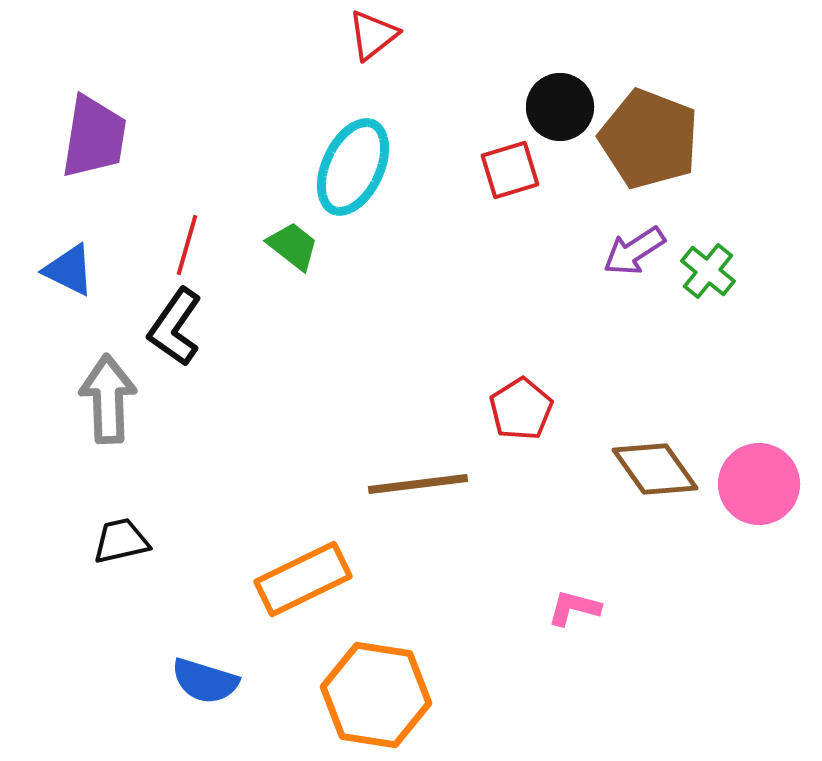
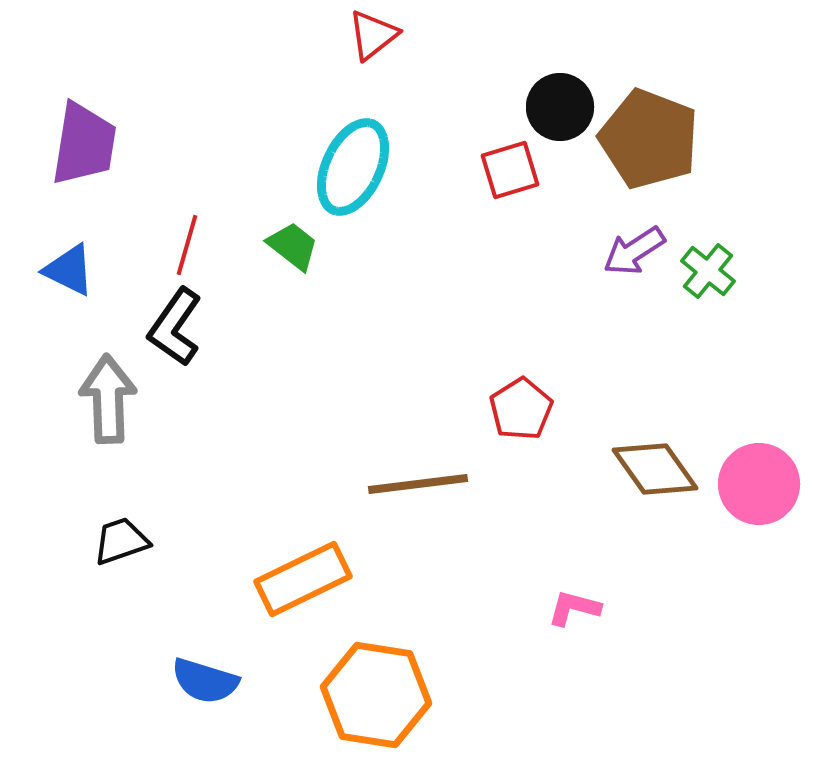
purple trapezoid: moved 10 px left, 7 px down
black trapezoid: rotated 6 degrees counterclockwise
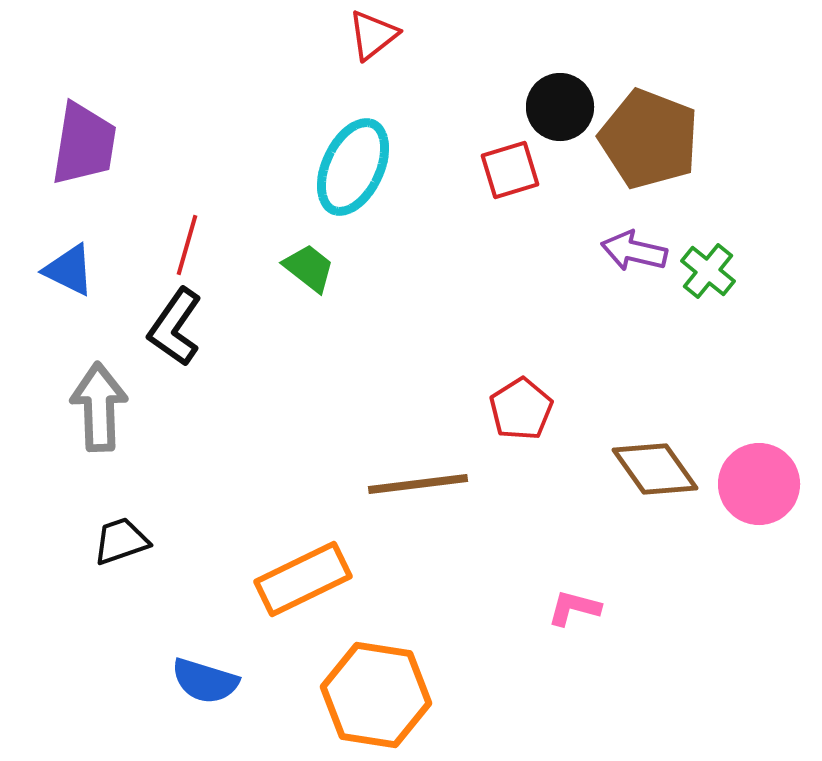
green trapezoid: moved 16 px right, 22 px down
purple arrow: rotated 46 degrees clockwise
gray arrow: moved 9 px left, 8 px down
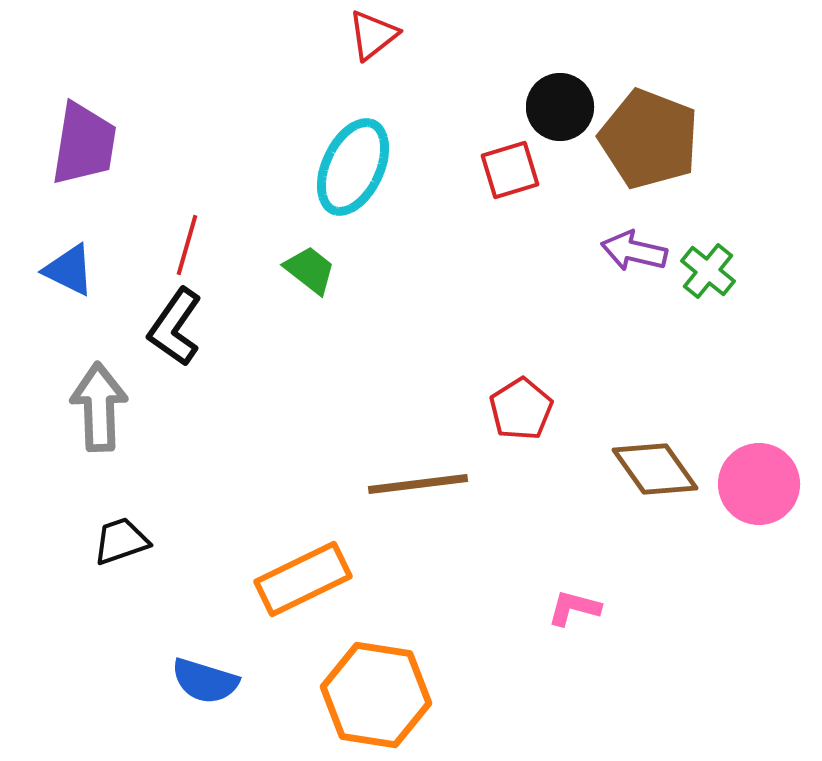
green trapezoid: moved 1 px right, 2 px down
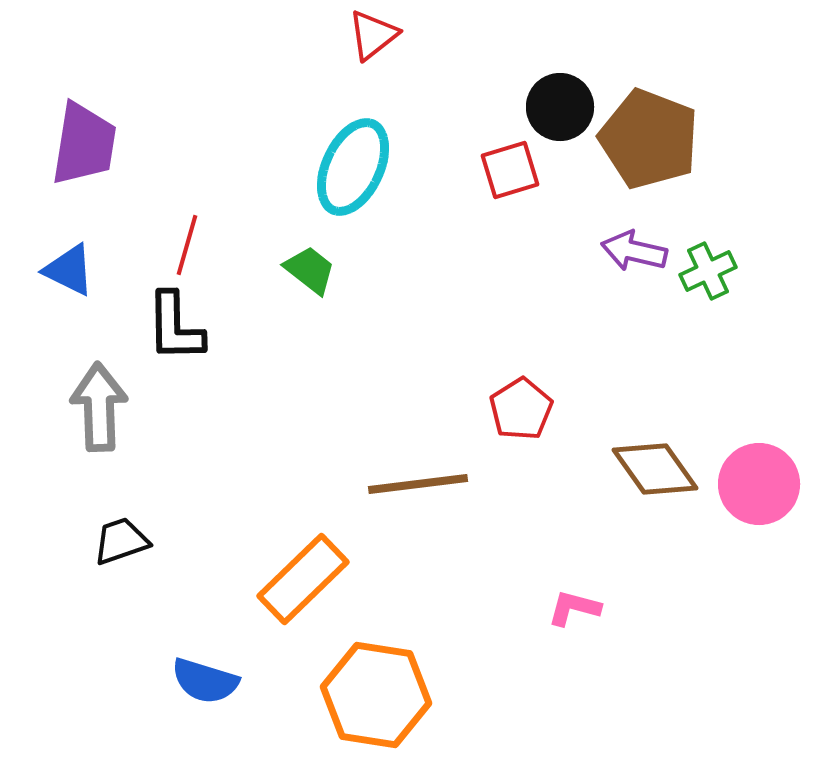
green cross: rotated 26 degrees clockwise
black L-shape: rotated 36 degrees counterclockwise
orange rectangle: rotated 18 degrees counterclockwise
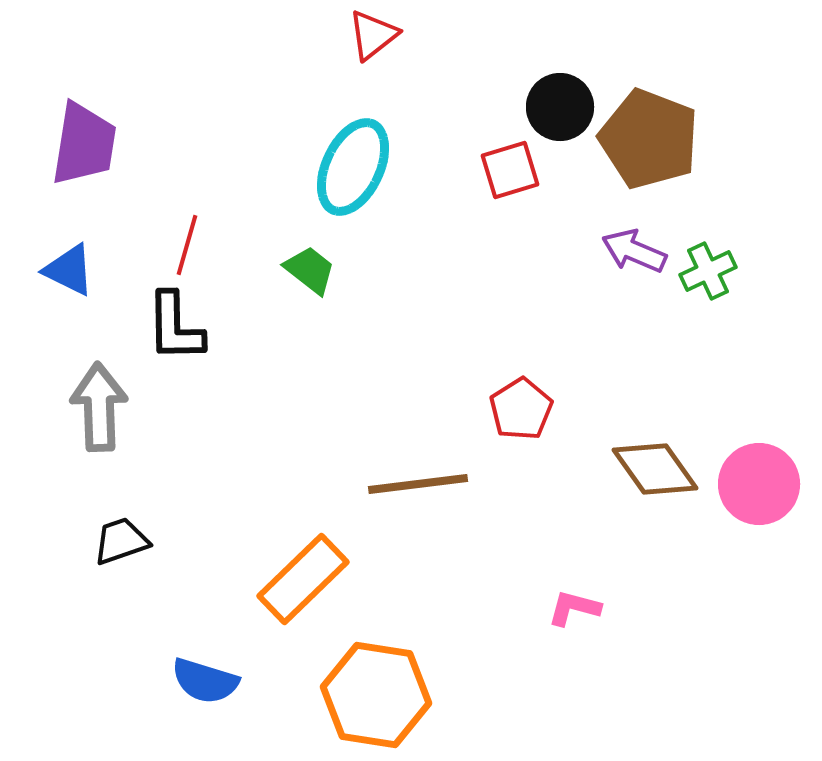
purple arrow: rotated 10 degrees clockwise
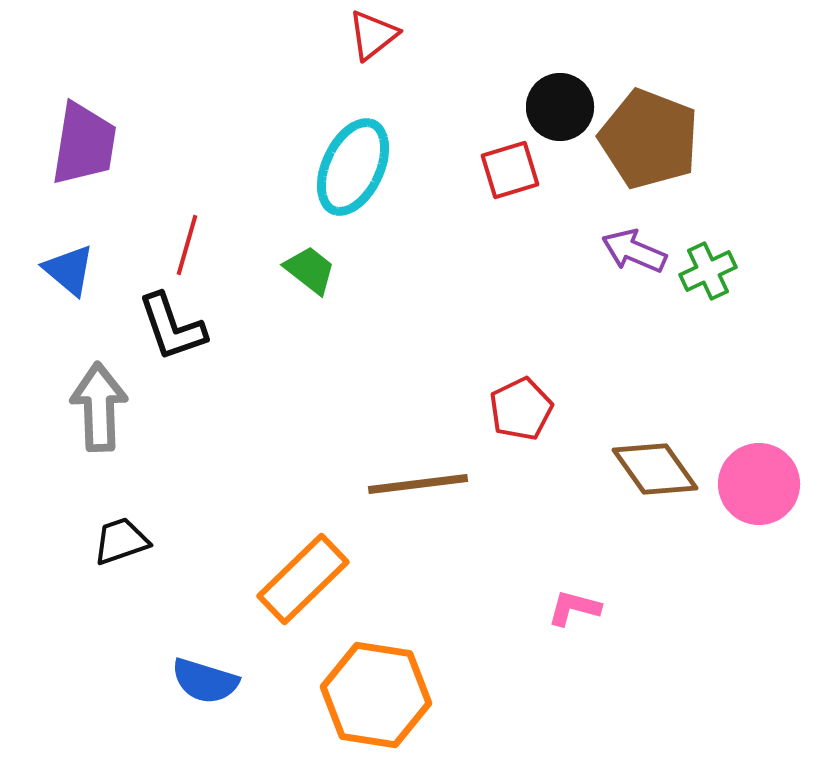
blue triangle: rotated 14 degrees clockwise
black L-shape: moved 3 px left; rotated 18 degrees counterclockwise
red pentagon: rotated 6 degrees clockwise
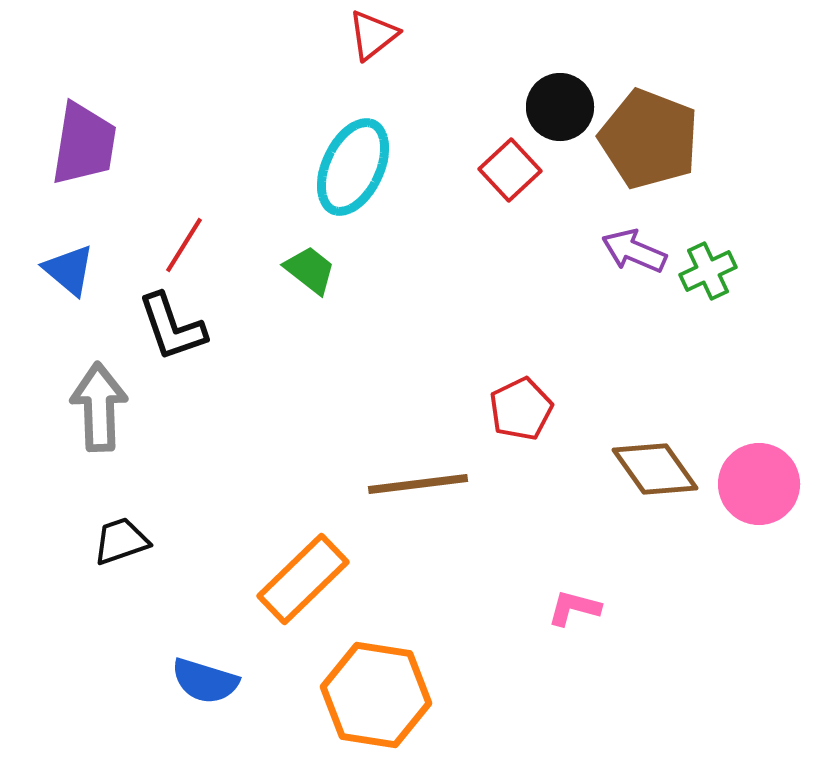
red square: rotated 26 degrees counterclockwise
red line: moved 3 px left; rotated 16 degrees clockwise
